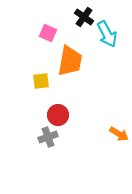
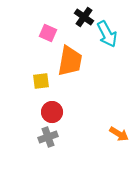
red circle: moved 6 px left, 3 px up
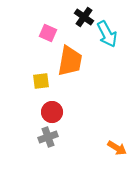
orange arrow: moved 2 px left, 14 px down
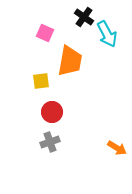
pink square: moved 3 px left
gray cross: moved 2 px right, 5 px down
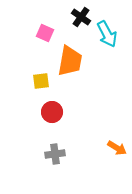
black cross: moved 3 px left
gray cross: moved 5 px right, 12 px down; rotated 12 degrees clockwise
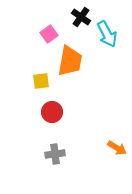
pink square: moved 4 px right, 1 px down; rotated 30 degrees clockwise
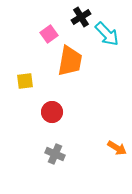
black cross: rotated 24 degrees clockwise
cyan arrow: rotated 16 degrees counterclockwise
yellow square: moved 16 px left
gray cross: rotated 30 degrees clockwise
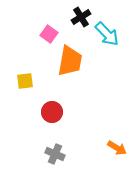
pink square: rotated 18 degrees counterclockwise
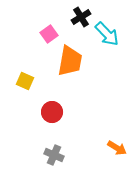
pink square: rotated 18 degrees clockwise
yellow square: rotated 30 degrees clockwise
gray cross: moved 1 px left, 1 px down
